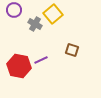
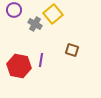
purple line: rotated 56 degrees counterclockwise
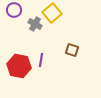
yellow square: moved 1 px left, 1 px up
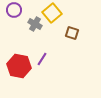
brown square: moved 17 px up
purple line: moved 1 px right, 1 px up; rotated 24 degrees clockwise
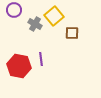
yellow square: moved 2 px right, 3 px down
brown square: rotated 16 degrees counterclockwise
purple line: moved 1 px left; rotated 40 degrees counterclockwise
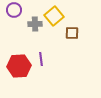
gray cross: rotated 32 degrees counterclockwise
red hexagon: rotated 15 degrees counterclockwise
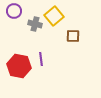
purple circle: moved 1 px down
gray cross: rotated 16 degrees clockwise
brown square: moved 1 px right, 3 px down
red hexagon: rotated 15 degrees clockwise
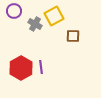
yellow square: rotated 12 degrees clockwise
gray cross: rotated 16 degrees clockwise
purple line: moved 8 px down
red hexagon: moved 2 px right, 2 px down; rotated 20 degrees clockwise
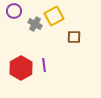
brown square: moved 1 px right, 1 px down
purple line: moved 3 px right, 2 px up
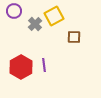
gray cross: rotated 16 degrees clockwise
red hexagon: moved 1 px up
